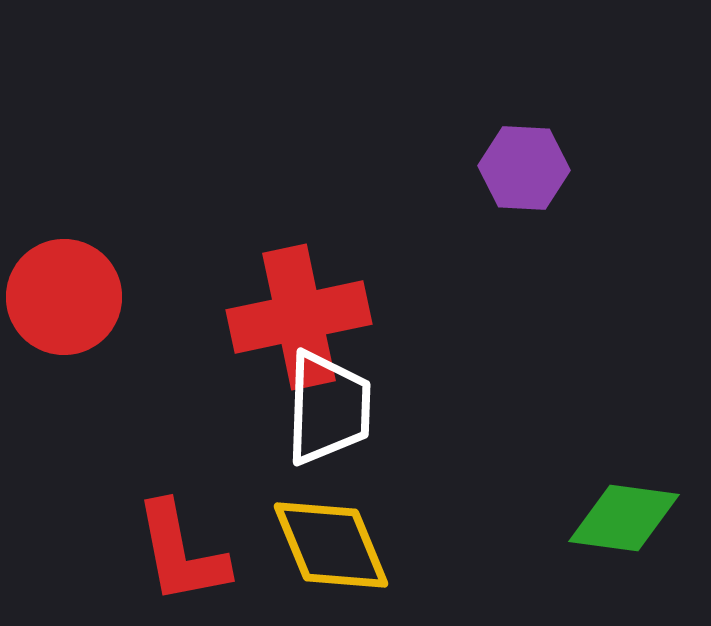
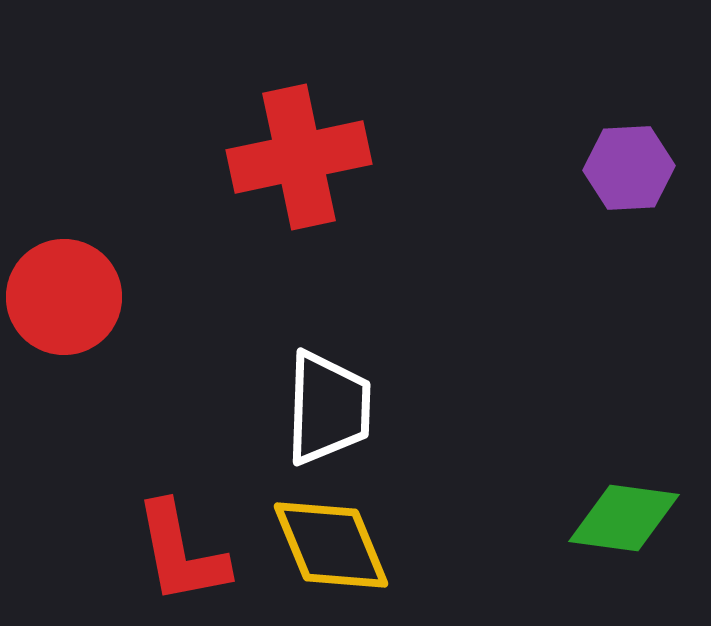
purple hexagon: moved 105 px right; rotated 6 degrees counterclockwise
red cross: moved 160 px up
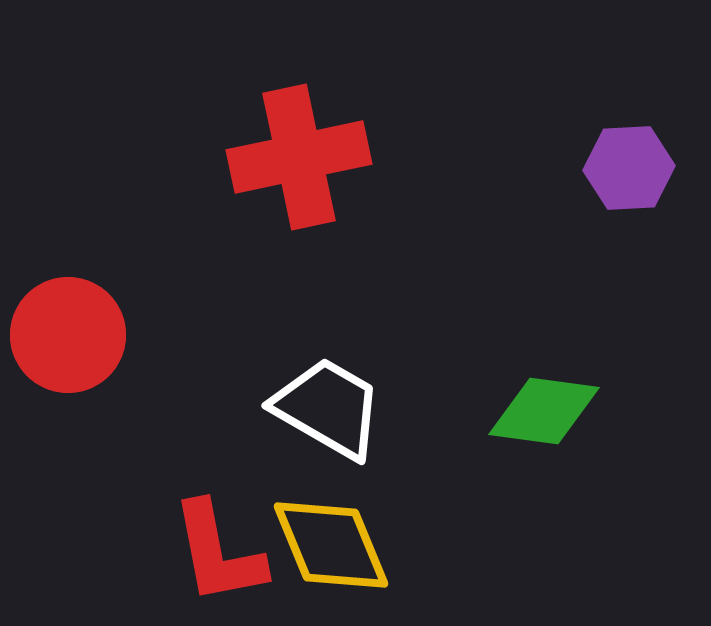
red circle: moved 4 px right, 38 px down
white trapezoid: rotated 62 degrees counterclockwise
green diamond: moved 80 px left, 107 px up
red L-shape: moved 37 px right
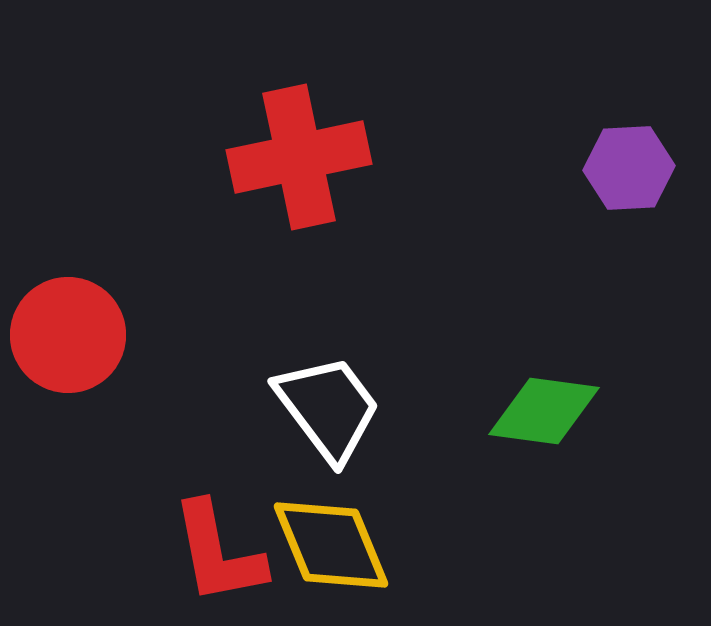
white trapezoid: rotated 23 degrees clockwise
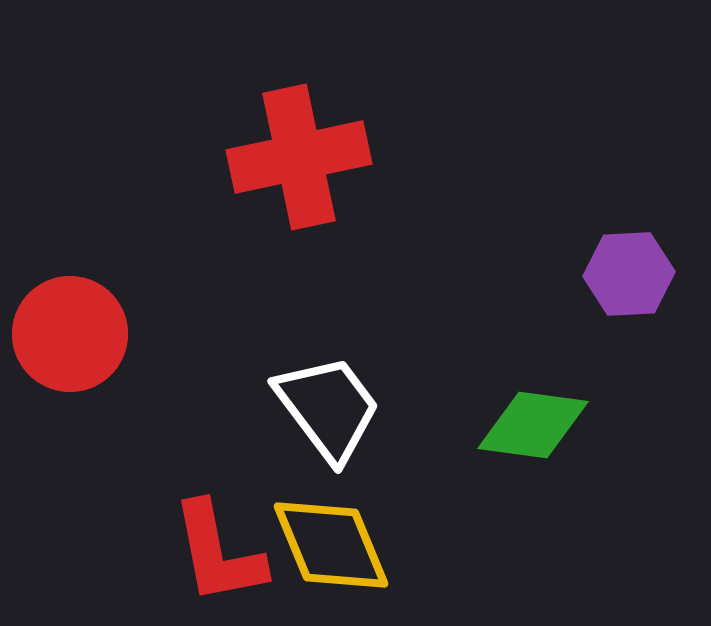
purple hexagon: moved 106 px down
red circle: moved 2 px right, 1 px up
green diamond: moved 11 px left, 14 px down
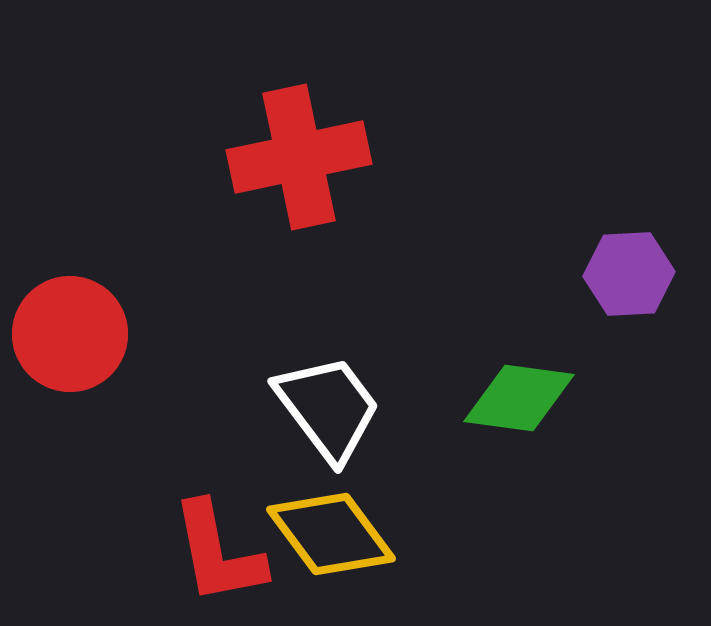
green diamond: moved 14 px left, 27 px up
yellow diamond: moved 11 px up; rotated 14 degrees counterclockwise
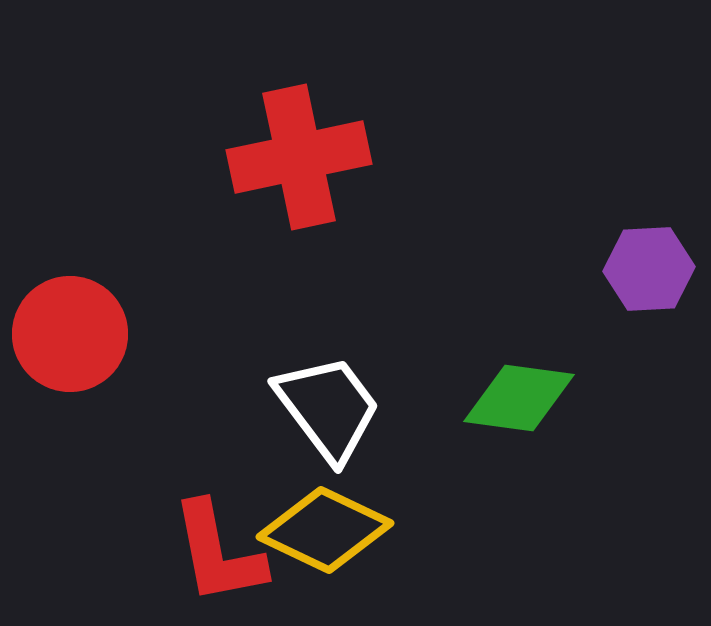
purple hexagon: moved 20 px right, 5 px up
yellow diamond: moved 6 px left, 4 px up; rotated 28 degrees counterclockwise
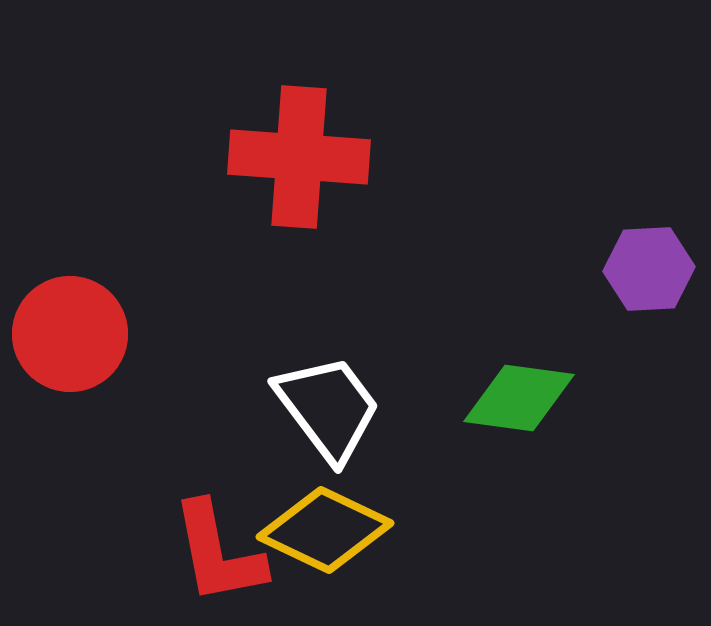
red cross: rotated 16 degrees clockwise
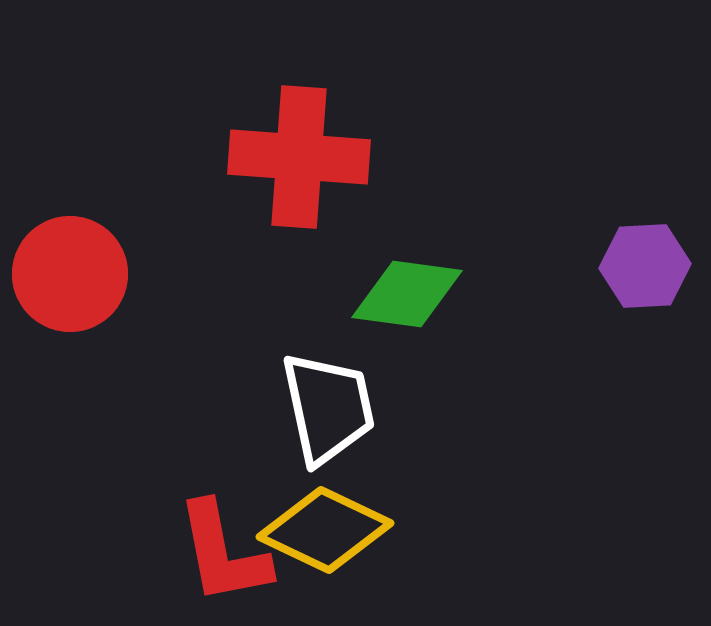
purple hexagon: moved 4 px left, 3 px up
red circle: moved 60 px up
green diamond: moved 112 px left, 104 px up
white trapezoid: rotated 25 degrees clockwise
red L-shape: moved 5 px right
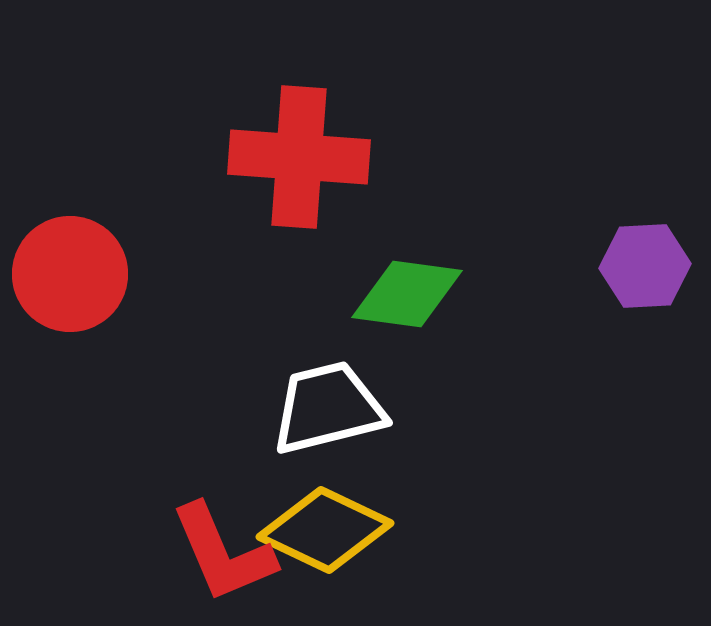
white trapezoid: rotated 92 degrees counterclockwise
red L-shape: rotated 12 degrees counterclockwise
